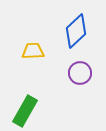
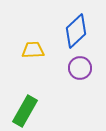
yellow trapezoid: moved 1 px up
purple circle: moved 5 px up
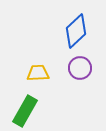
yellow trapezoid: moved 5 px right, 23 px down
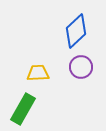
purple circle: moved 1 px right, 1 px up
green rectangle: moved 2 px left, 2 px up
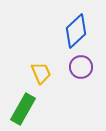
yellow trapezoid: moved 3 px right; rotated 70 degrees clockwise
